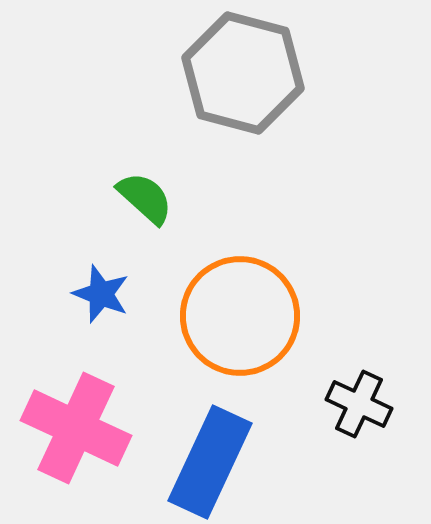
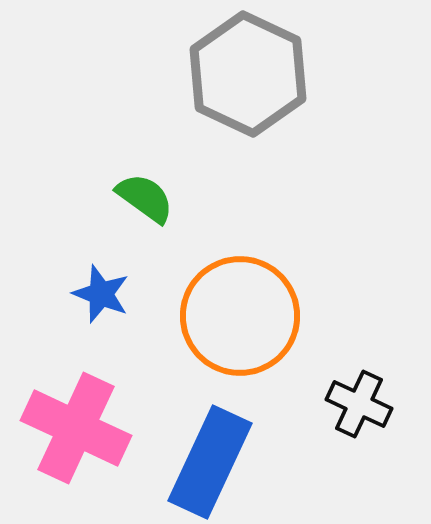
gray hexagon: moved 5 px right, 1 px down; rotated 10 degrees clockwise
green semicircle: rotated 6 degrees counterclockwise
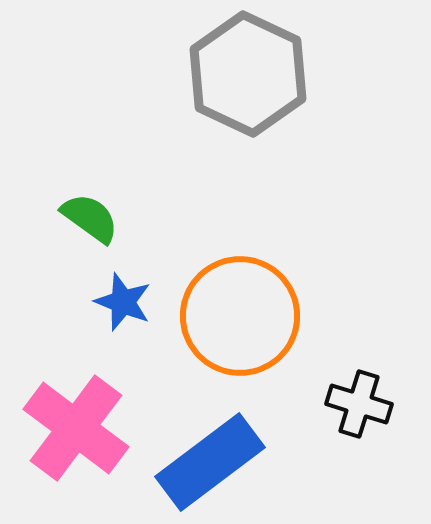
green semicircle: moved 55 px left, 20 px down
blue star: moved 22 px right, 8 px down
black cross: rotated 8 degrees counterclockwise
pink cross: rotated 12 degrees clockwise
blue rectangle: rotated 28 degrees clockwise
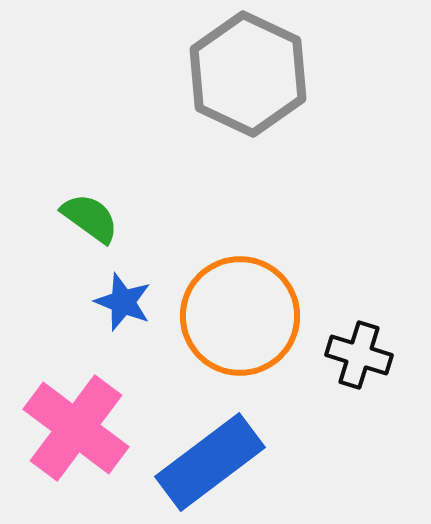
black cross: moved 49 px up
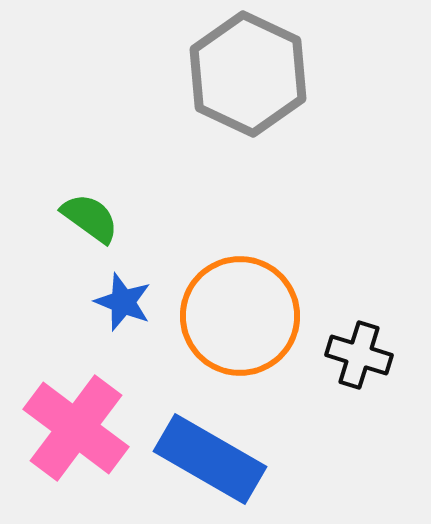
blue rectangle: moved 3 px up; rotated 67 degrees clockwise
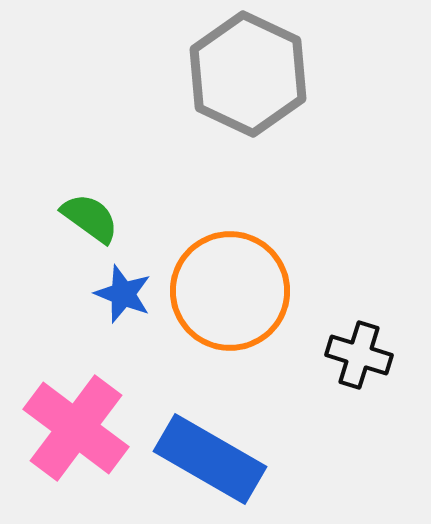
blue star: moved 8 px up
orange circle: moved 10 px left, 25 px up
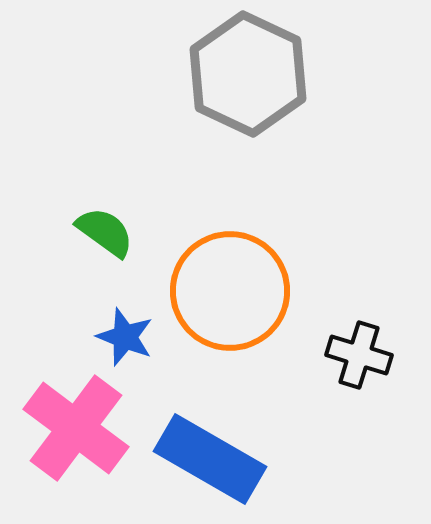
green semicircle: moved 15 px right, 14 px down
blue star: moved 2 px right, 43 px down
